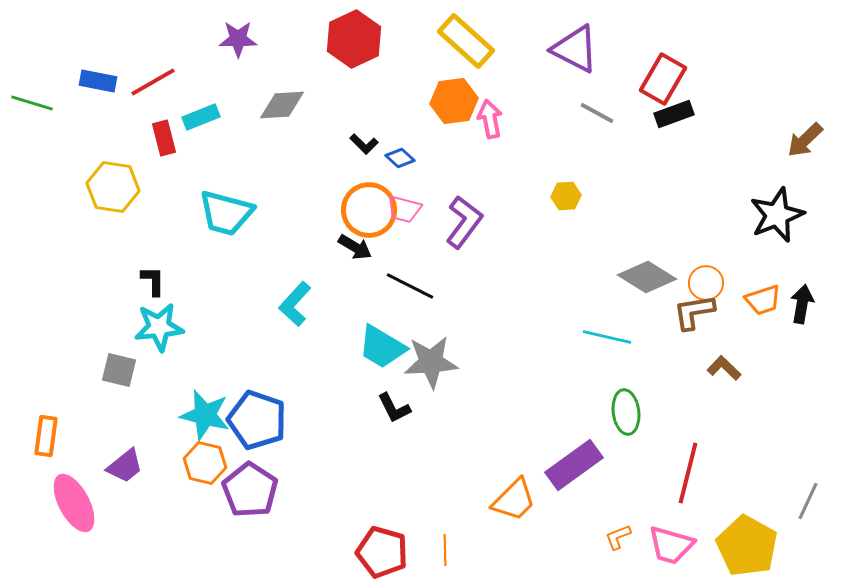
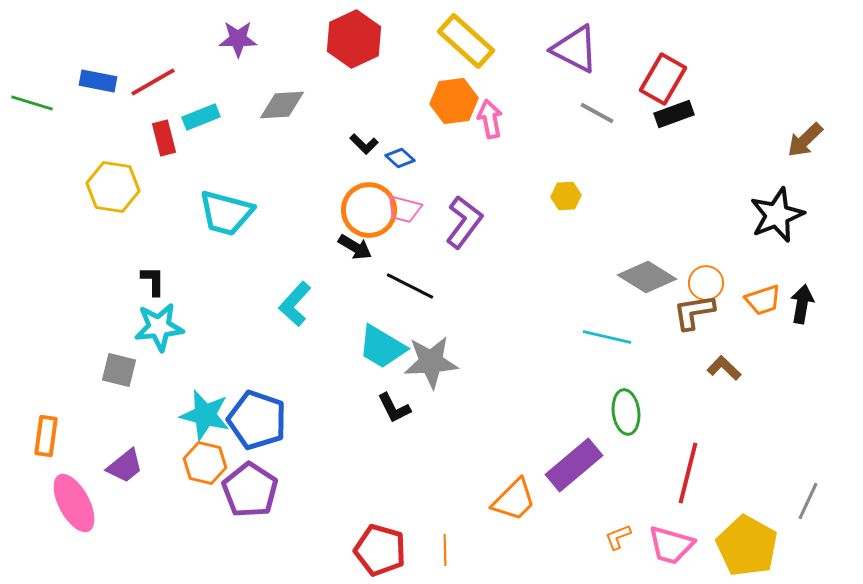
purple rectangle at (574, 465): rotated 4 degrees counterclockwise
red pentagon at (382, 552): moved 2 px left, 2 px up
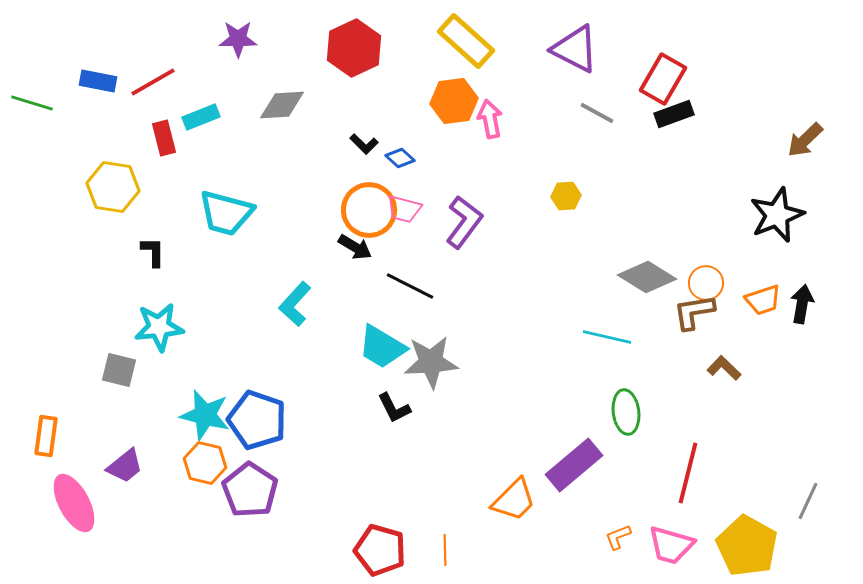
red hexagon at (354, 39): moved 9 px down
black L-shape at (153, 281): moved 29 px up
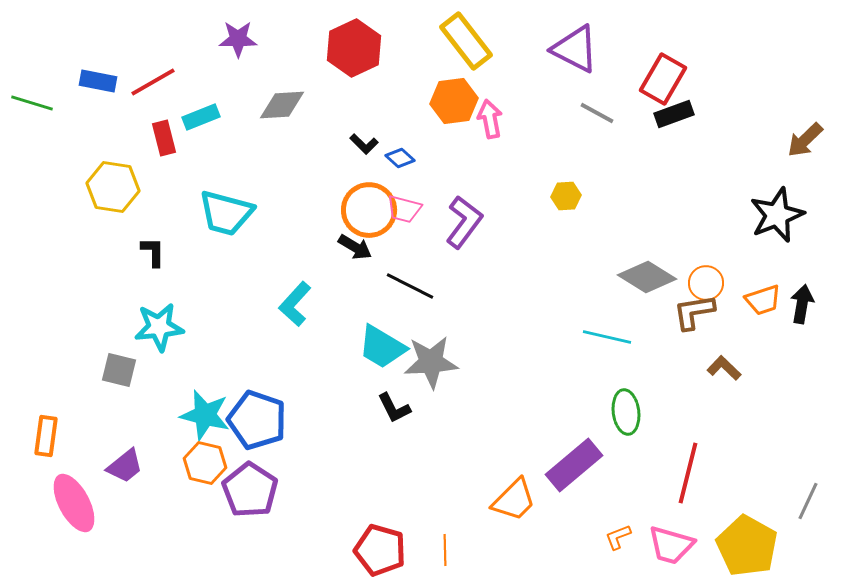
yellow rectangle at (466, 41): rotated 10 degrees clockwise
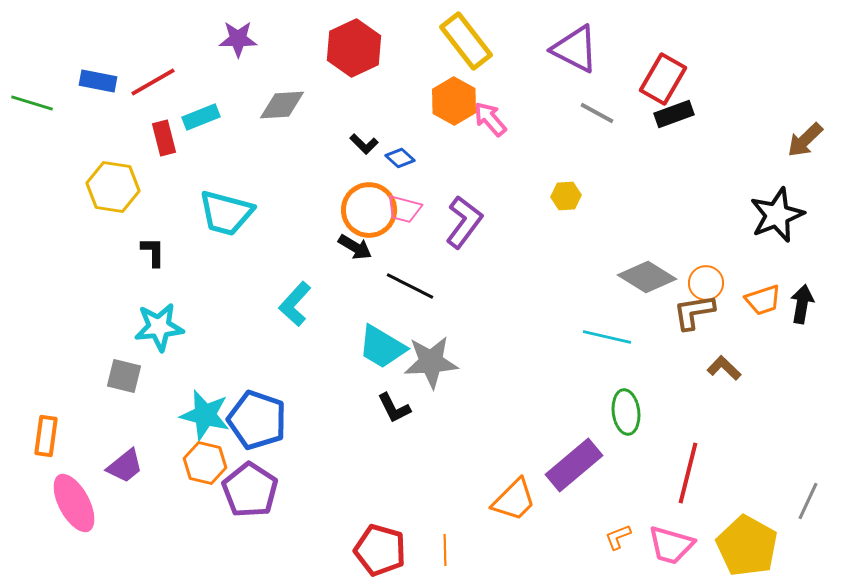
orange hexagon at (454, 101): rotated 24 degrees counterclockwise
pink arrow at (490, 119): rotated 30 degrees counterclockwise
gray square at (119, 370): moved 5 px right, 6 px down
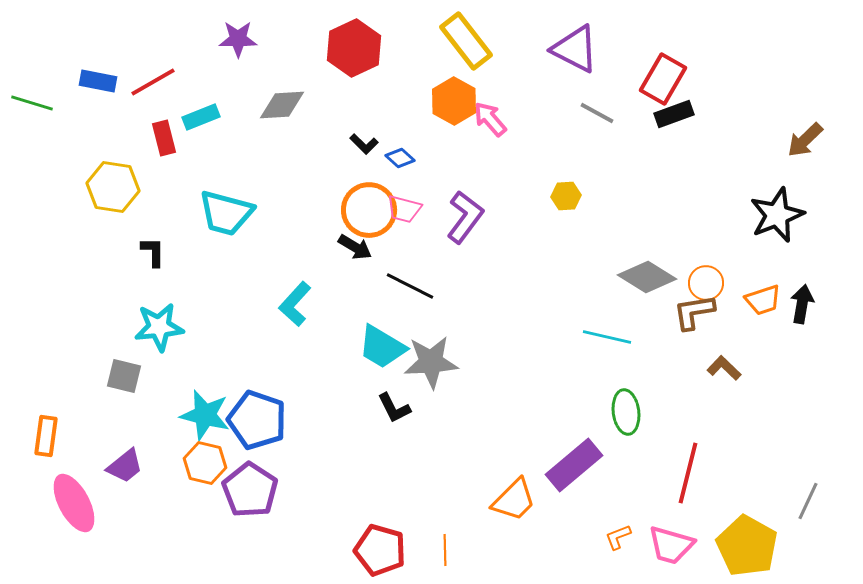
purple L-shape at (464, 222): moved 1 px right, 5 px up
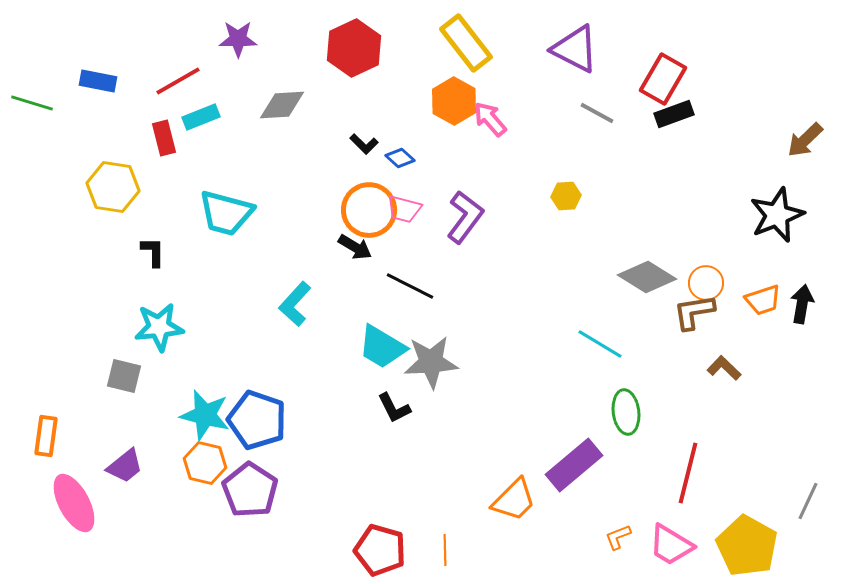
yellow rectangle at (466, 41): moved 2 px down
red line at (153, 82): moved 25 px right, 1 px up
cyan line at (607, 337): moved 7 px left, 7 px down; rotated 18 degrees clockwise
pink trapezoid at (671, 545): rotated 15 degrees clockwise
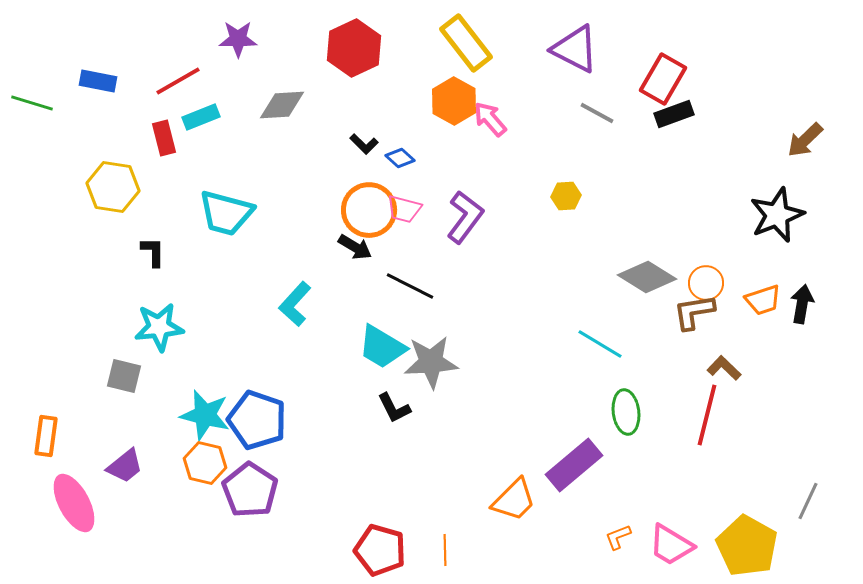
red line at (688, 473): moved 19 px right, 58 px up
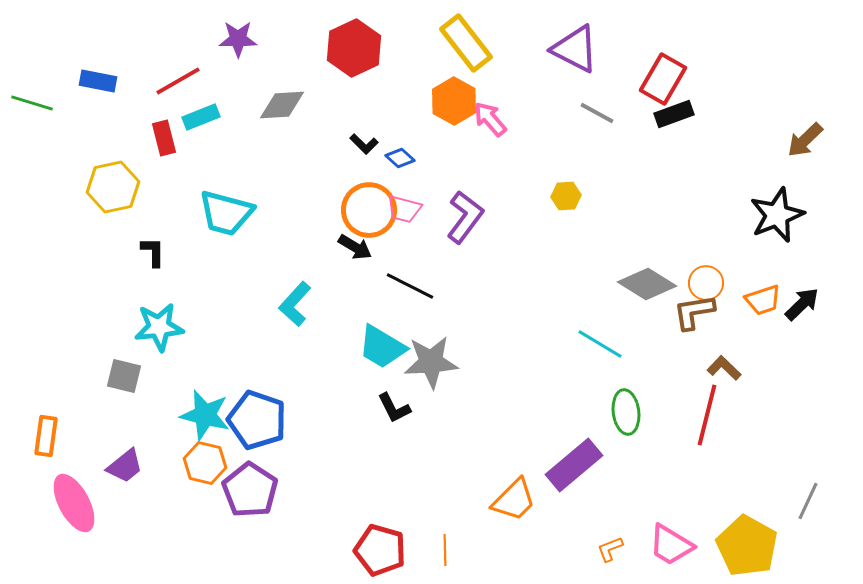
yellow hexagon at (113, 187): rotated 21 degrees counterclockwise
gray diamond at (647, 277): moved 7 px down
black arrow at (802, 304): rotated 36 degrees clockwise
orange L-shape at (618, 537): moved 8 px left, 12 px down
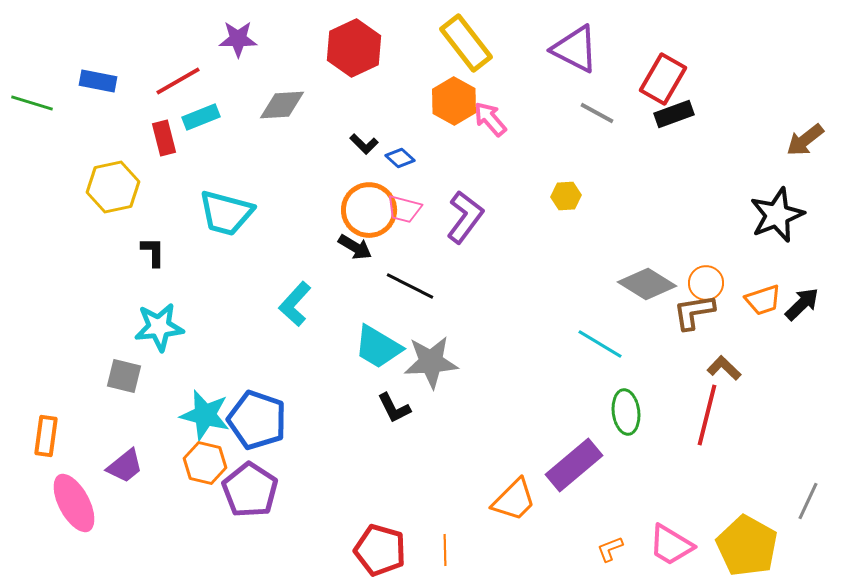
brown arrow at (805, 140): rotated 6 degrees clockwise
cyan trapezoid at (382, 347): moved 4 px left
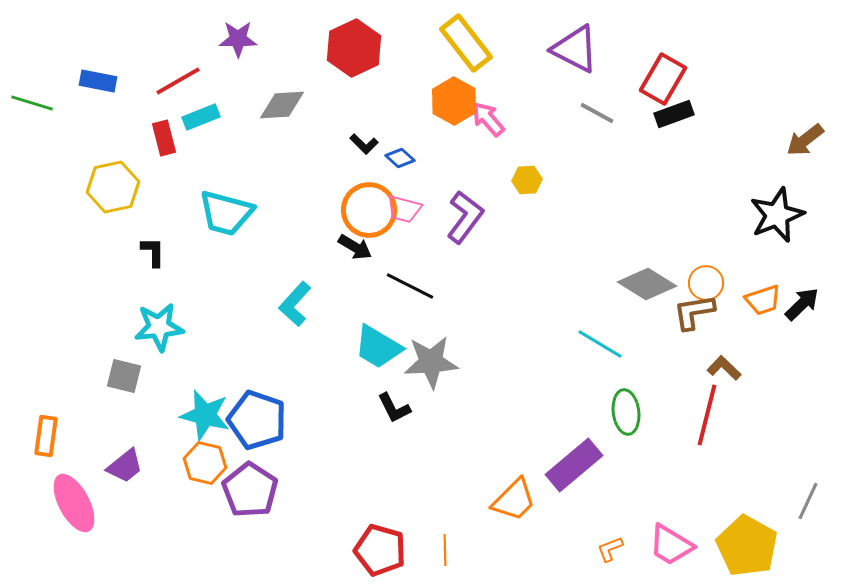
pink arrow at (490, 119): moved 2 px left
yellow hexagon at (566, 196): moved 39 px left, 16 px up
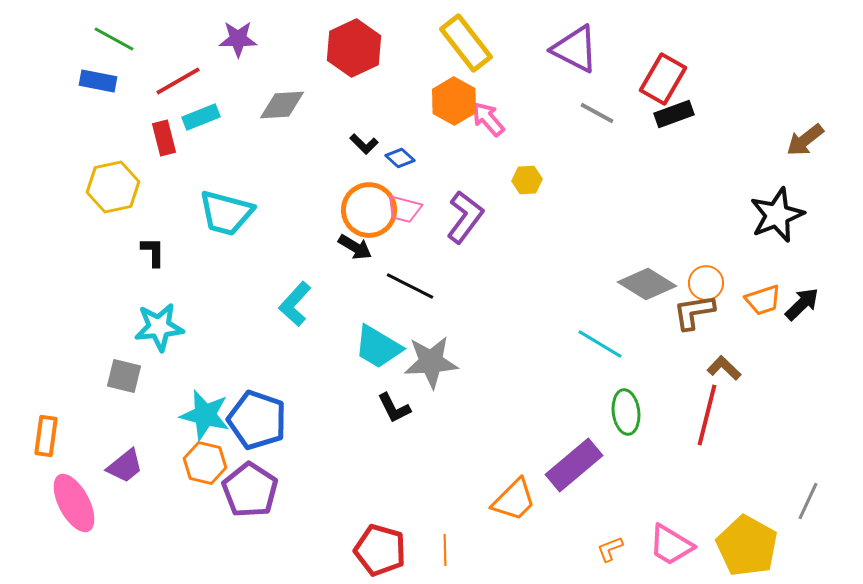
green line at (32, 103): moved 82 px right, 64 px up; rotated 12 degrees clockwise
